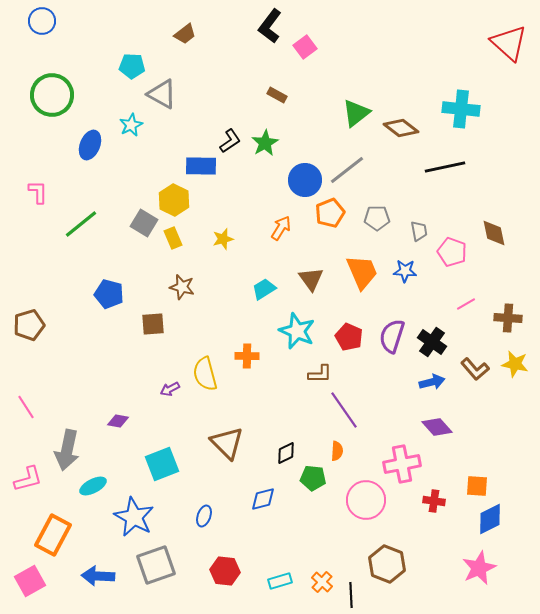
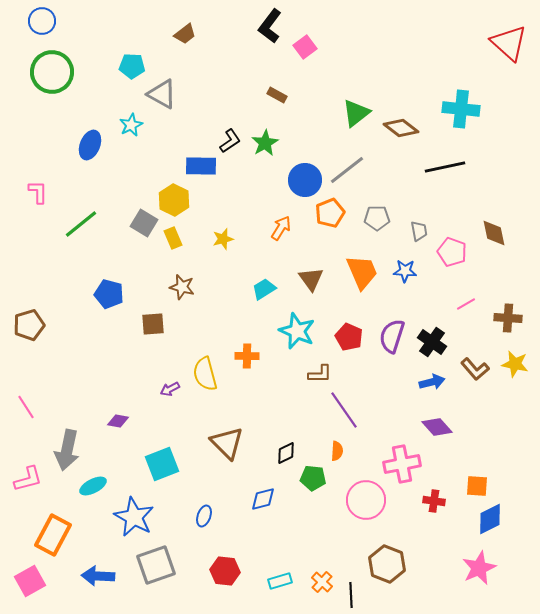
green circle at (52, 95): moved 23 px up
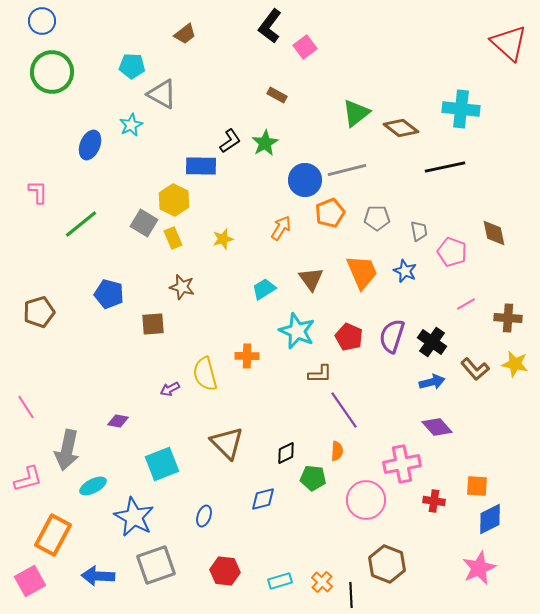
gray line at (347, 170): rotated 24 degrees clockwise
blue star at (405, 271): rotated 20 degrees clockwise
brown pentagon at (29, 325): moved 10 px right, 13 px up
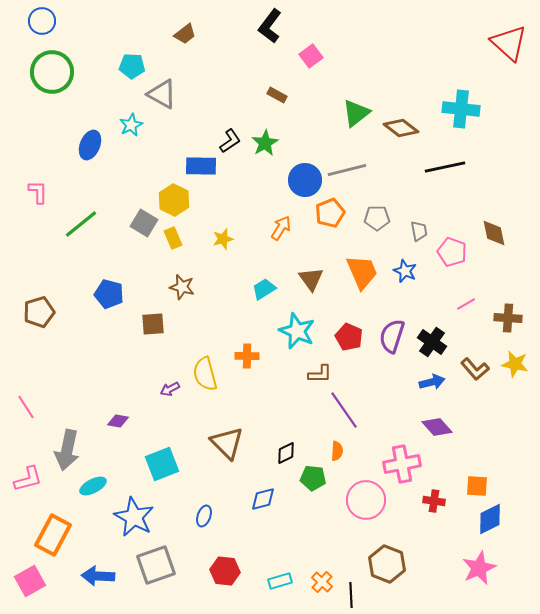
pink square at (305, 47): moved 6 px right, 9 px down
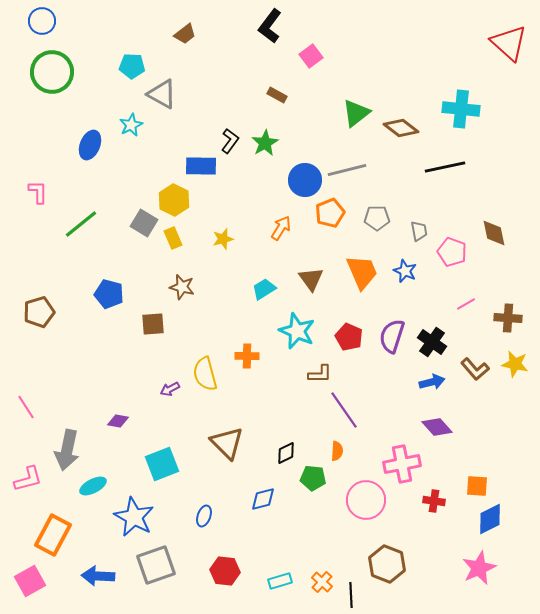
black L-shape at (230, 141): rotated 20 degrees counterclockwise
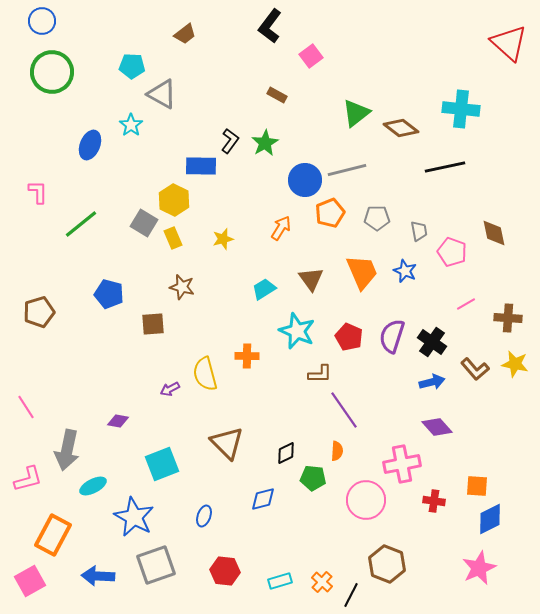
cyan star at (131, 125): rotated 10 degrees counterclockwise
black line at (351, 595): rotated 30 degrees clockwise
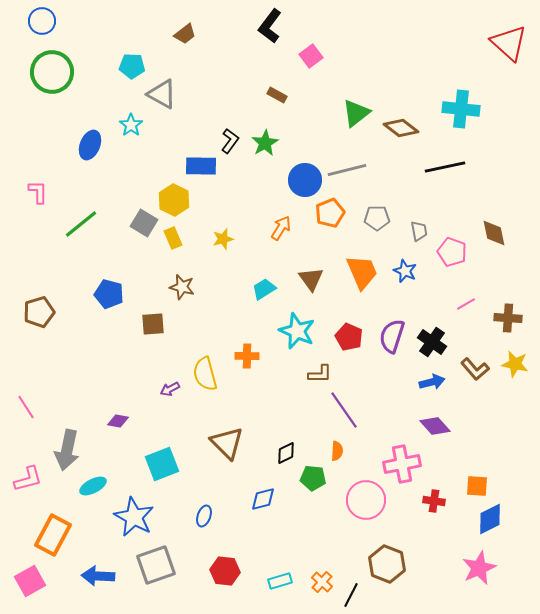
purple diamond at (437, 427): moved 2 px left, 1 px up
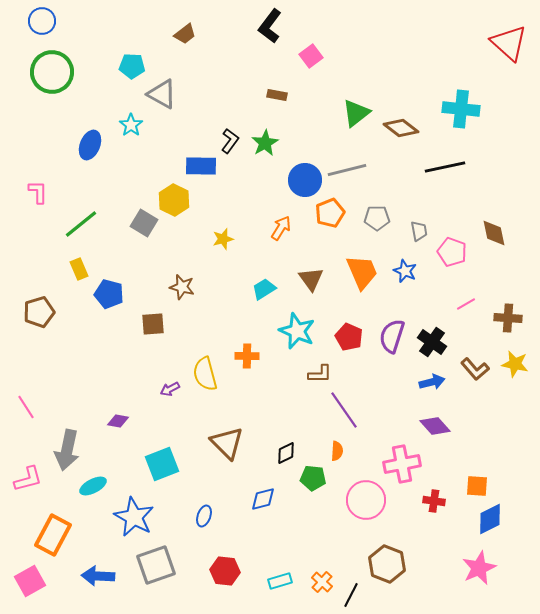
brown rectangle at (277, 95): rotated 18 degrees counterclockwise
yellow rectangle at (173, 238): moved 94 px left, 31 px down
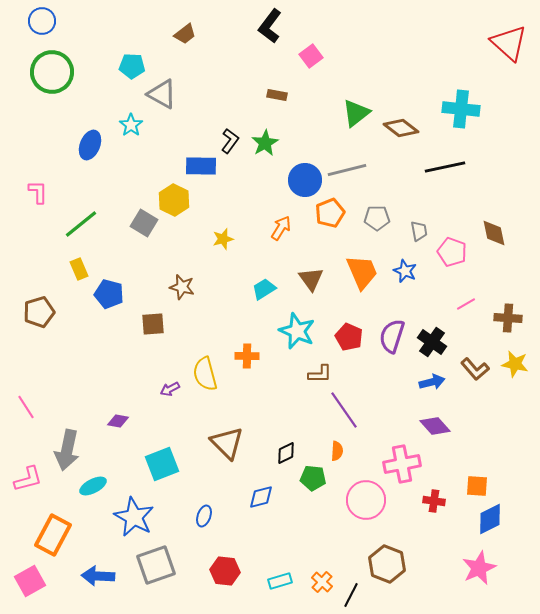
blue diamond at (263, 499): moved 2 px left, 2 px up
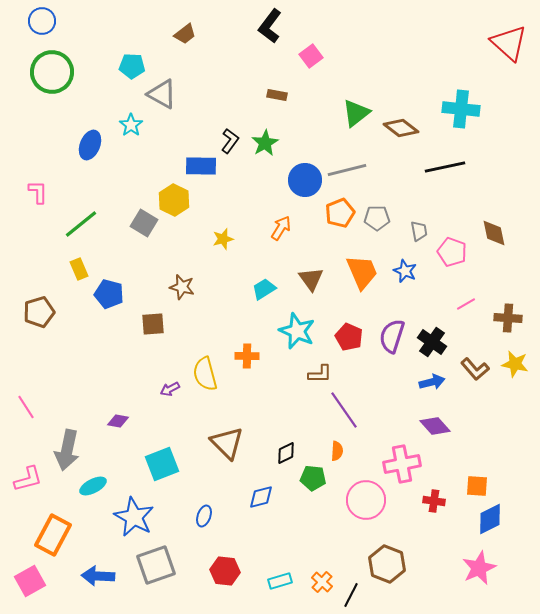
orange pentagon at (330, 213): moved 10 px right
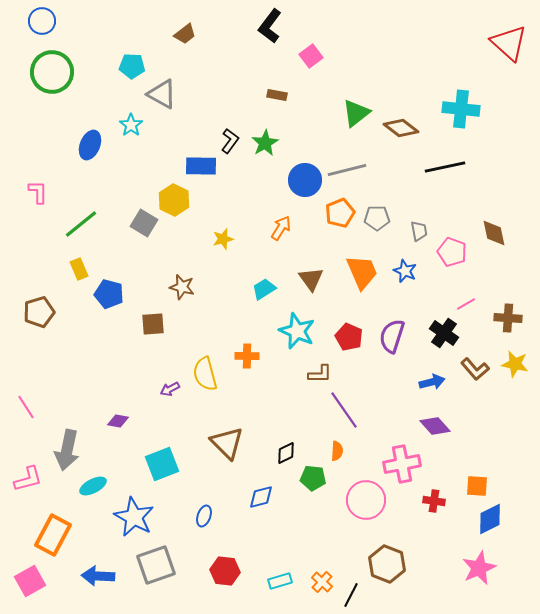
black cross at (432, 342): moved 12 px right, 9 px up
